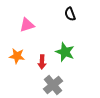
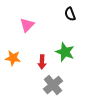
pink triangle: rotated 28 degrees counterclockwise
orange star: moved 4 px left, 2 px down
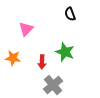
pink triangle: moved 1 px left, 4 px down
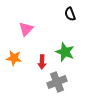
orange star: moved 1 px right
gray cross: moved 4 px right, 3 px up; rotated 18 degrees clockwise
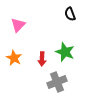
pink triangle: moved 8 px left, 4 px up
orange star: rotated 21 degrees clockwise
red arrow: moved 3 px up
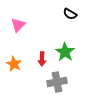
black semicircle: rotated 40 degrees counterclockwise
green star: rotated 12 degrees clockwise
orange star: moved 6 px down
gray cross: rotated 12 degrees clockwise
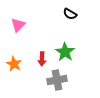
gray cross: moved 2 px up
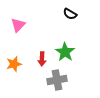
orange star: rotated 28 degrees clockwise
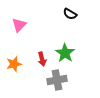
pink triangle: moved 1 px right
green star: moved 1 px down
red arrow: rotated 16 degrees counterclockwise
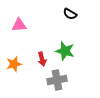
pink triangle: rotated 42 degrees clockwise
green star: moved 2 px up; rotated 18 degrees counterclockwise
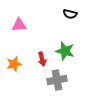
black semicircle: rotated 16 degrees counterclockwise
